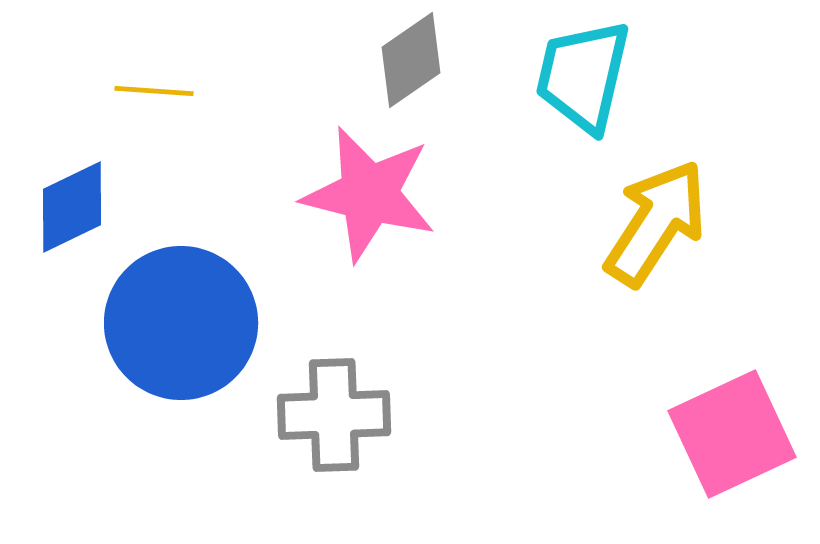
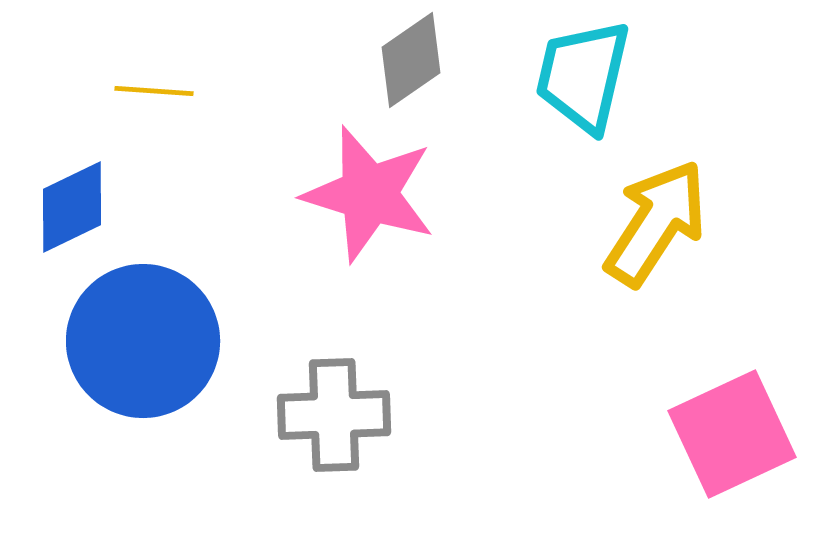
pink star: rotated 3 degrees clockwise
blue circle: moved 38 px left, 18 px down
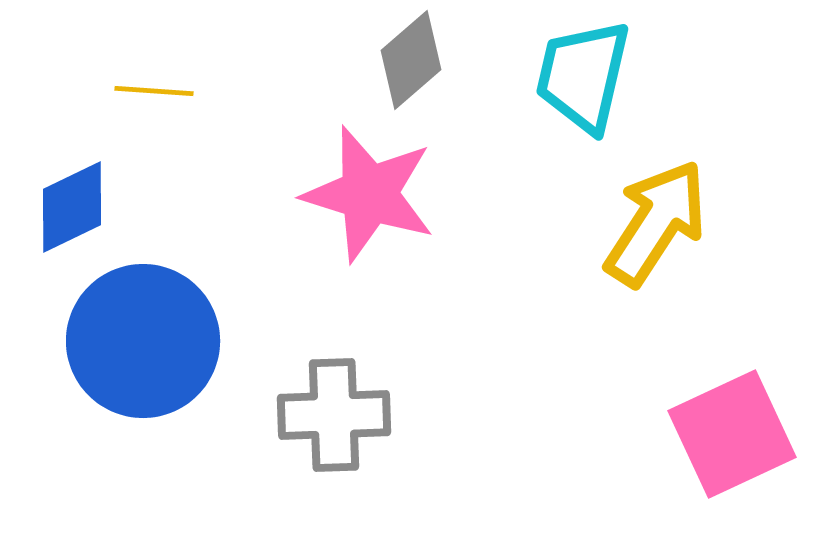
gray diamond: rotated 6 degrees counterclockwise
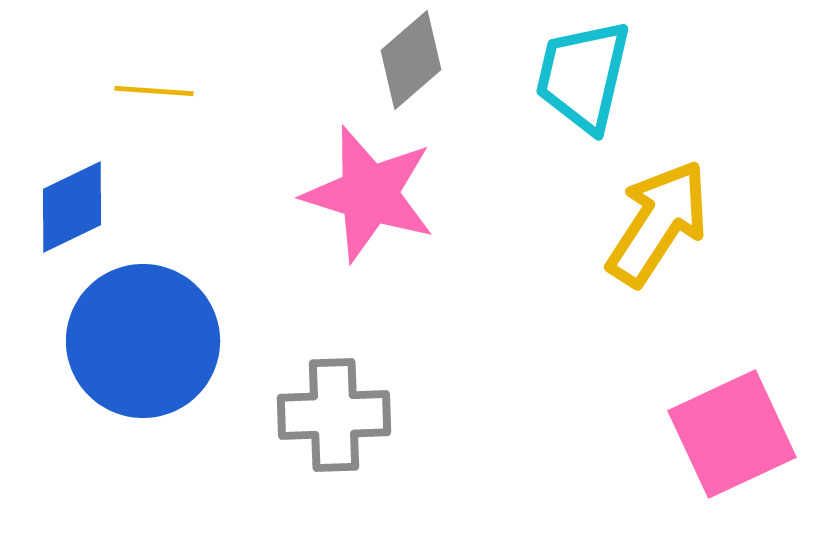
yellow arrow: moved 2 px right
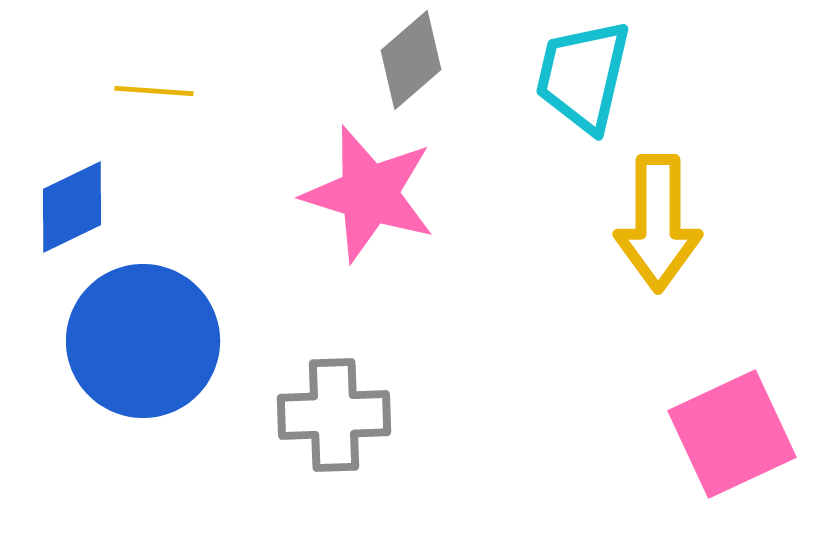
yellow arrow: rotated 147 degrees clockwise
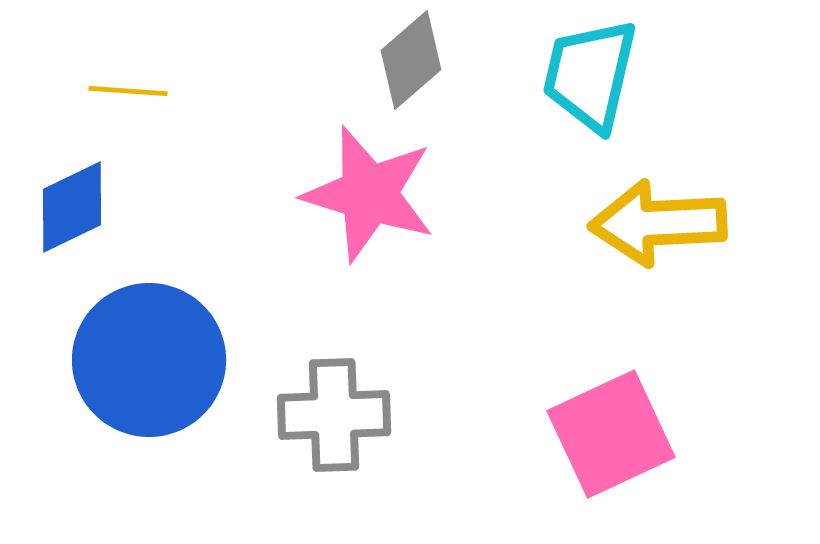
cyan trapezoid: moved 7 px right, 1 px up
yellow line: moved 26 px left
yellow arrow: rotated 87 degrees clockwise
blue circle: moved 6 px right, 19 px down
pink square: moved 121 px left
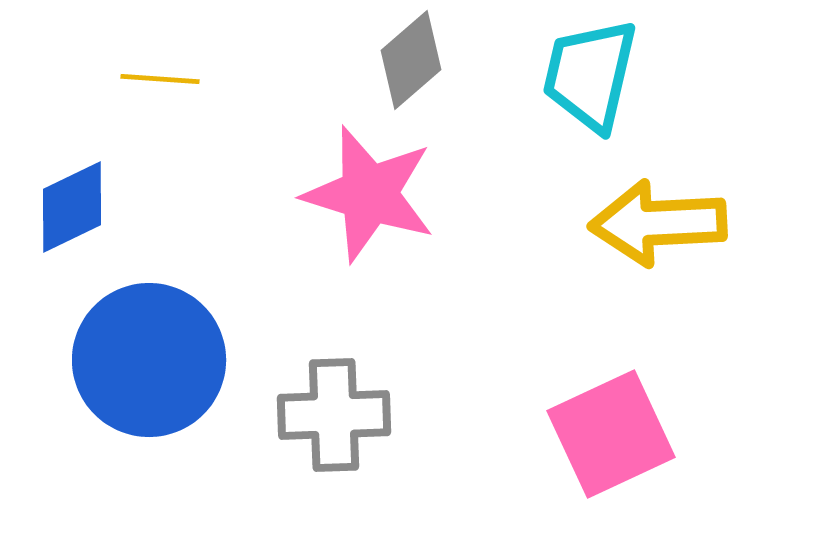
yellow line: moved 32 px right, 12 px up
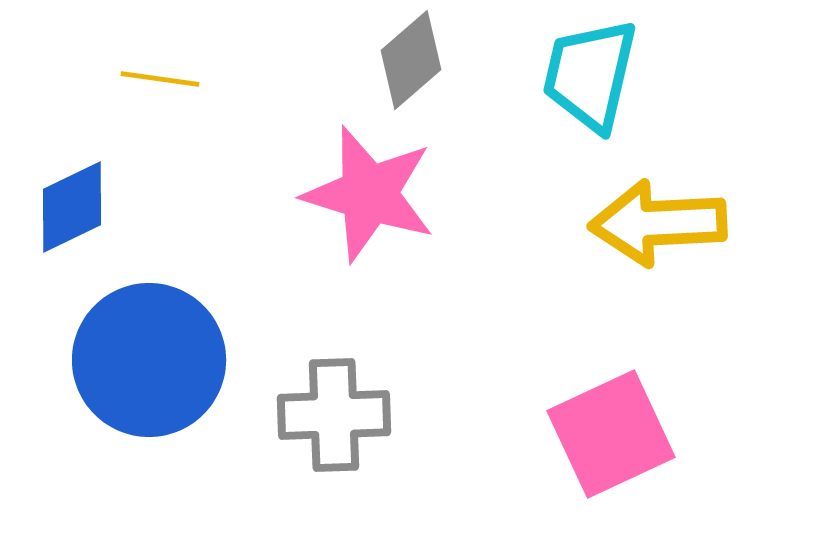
yellow line: rotated 4 degrees clockwise
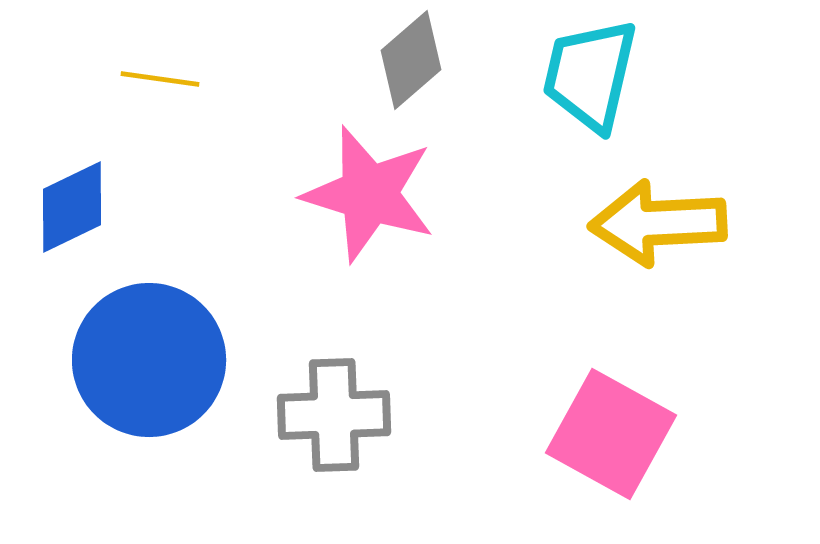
pink square: rotated 36 degrees counterclockwise
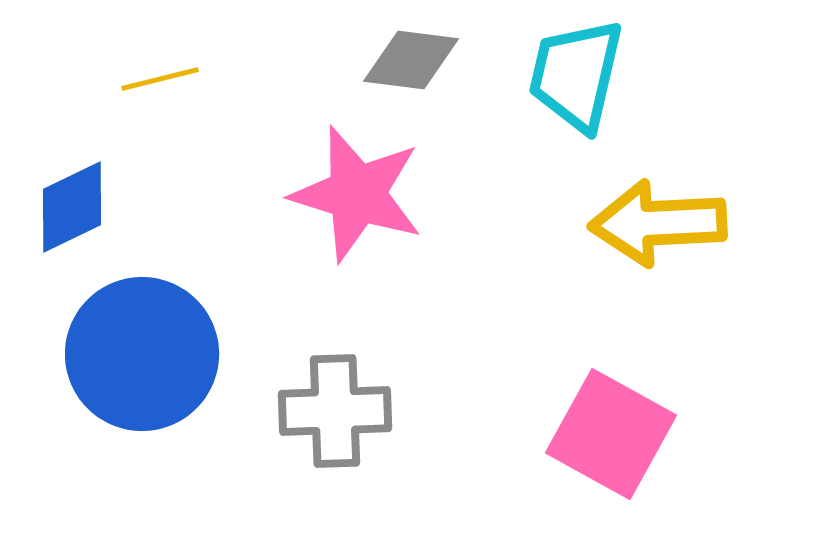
gray diamond: rotated 48 degrees clockwise
cyan trapezoid: moved 14 px left
yellow line: rotated 22 degrees counterclockwise
pink star: moved 12 px left
blue circle: moved 7 px left, 6 px up
gray cross: moved 1 px right, 4 px up
